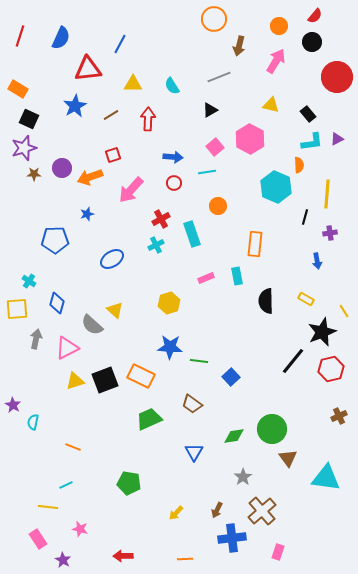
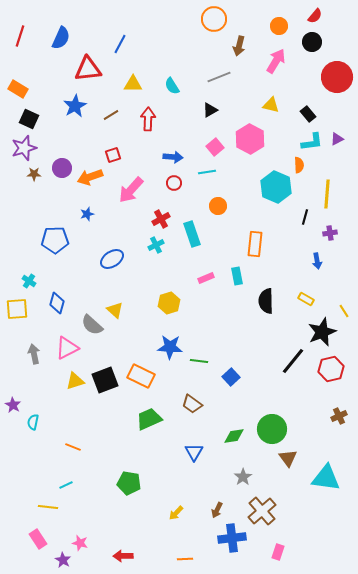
gray arrow at (36, 339): moved 2 px left, 15 px down; rotated 24 degrees counterclockwise
pink star at (80, 529): moved 14 px down
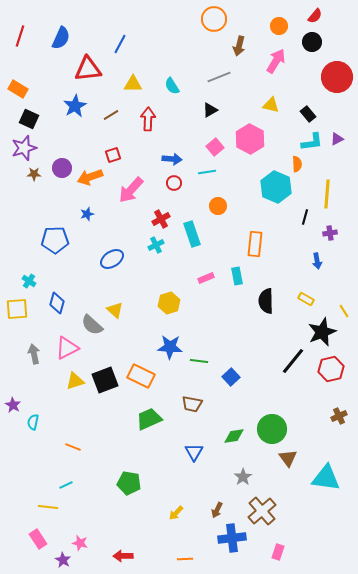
blue arrow at (173, 157): moved 1 px left, 2 px down
orange semicircle at (299, 165): moved 2 px left, 1 px up
brown trapezoid at (192, 404): rotated 25 degrees counterclockwise
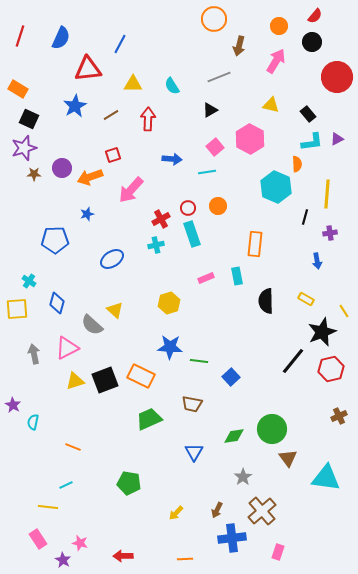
red circle at (174, 183): moved 14 px right, 25 px down
cyan cross at (156, 245): rotated 14 degrees clockwise
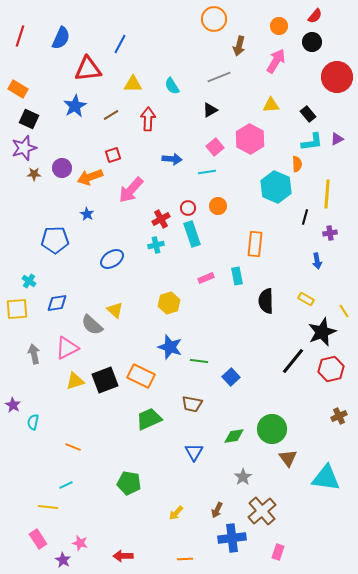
yellow triangle at (271, 105): rotated 18 degrees counterclockwise
blue star at (87, 214): rotated 24 degrees counterclockwise
blue diamond at (57, 303): rotated 65 degrees clockwise
blue star at (170, 347): rotated 15 degrees clockwise
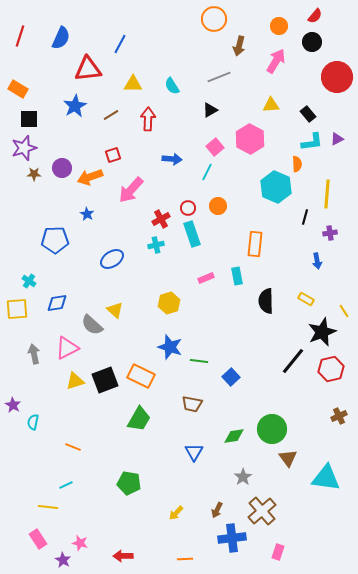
black square at (29, 119): rotated 24 degrees counterclockwise
cyan line at (207, 172): rotated 54 degrees counterclockwise
green trapezoid at (149, 419): moved 10 px left; rotated 144 degrees clockwise
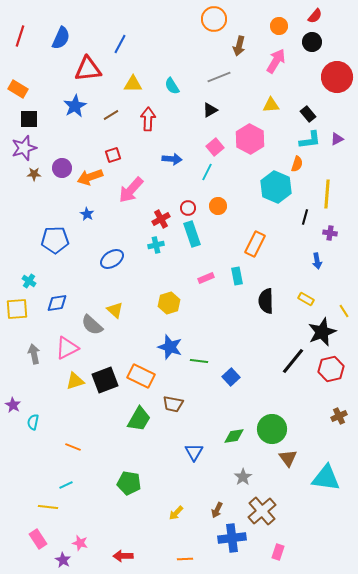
cyan L-shape at (312, 142): moved 2 px left, 2 px up
orange semicircle at (297, 164): rotated 21 degrees clockwise
purple cross at (330, 233): rotated 16 degrees clockwise
orange rectangle at (255, 244): rotated 20 degrees clockwise
brown trapezoid at (192, 404): moved 19 px left
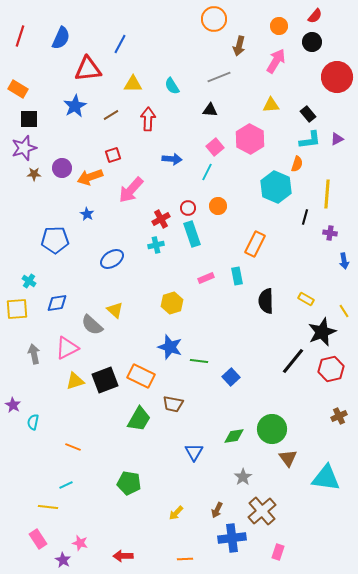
black triangle at (210, 110): rotated 35 degrees clockwise
blue arrow at (317, 261): moved 27 px right
yellow hexagon at (169, 303): moved 3 px right
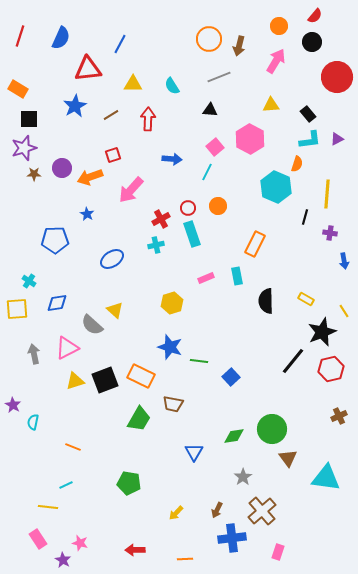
orange circle at (214, 19): moved 5 px left, 20 px down
red arrow at (123, 556): moved 12 px right, 6 px up
